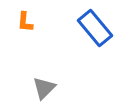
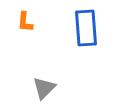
blue rectangle: moved 9 px left; rotated 36 degrees clockwise
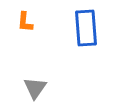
gray triangle: moved 9 px left; rotated 10 degrees counterclockwise
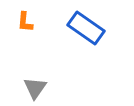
blue rectangle: rotated 51 degrees counterclockwise
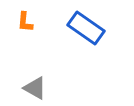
gray triangle: rotated 35 degrees counterclockwise
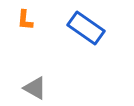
orange L-shape: moved 2 px up
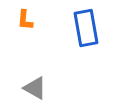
blue rectangle: rotated 45 degrees clockwise
